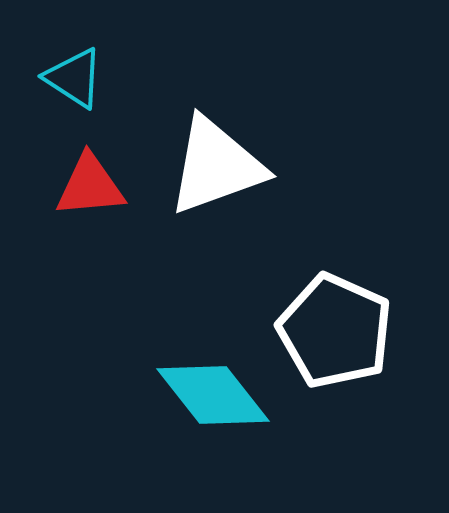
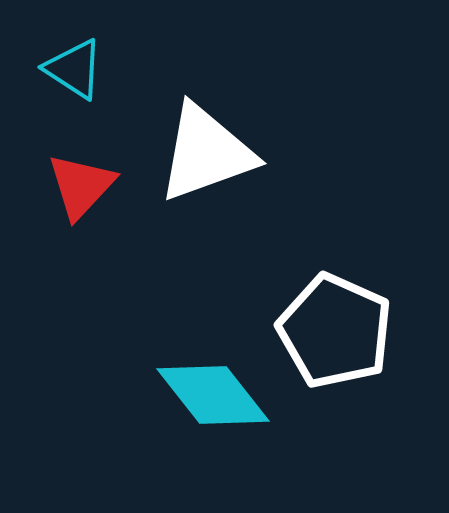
cyan triangle: moved 9 px up
white triangle: moved 10 px left, 13 px up
red triangle: moved 9 px left; rotated 42 degrees counterclockwise
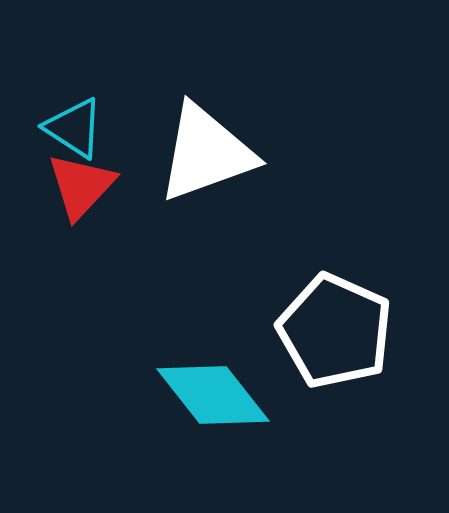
cyan triangle: moved 59 px down
